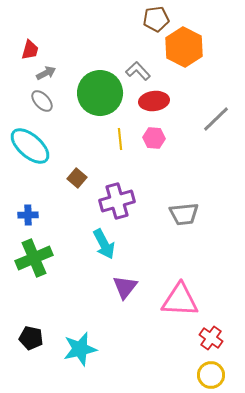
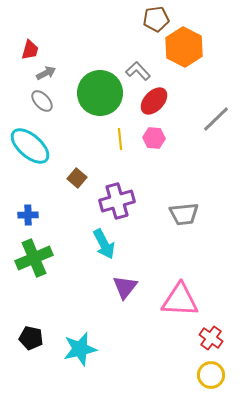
red ellipse: rotated 40 degrees counterclockwise
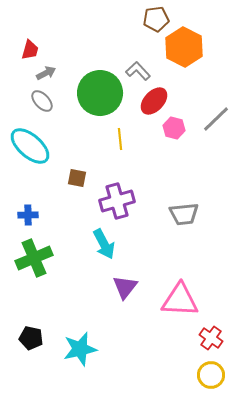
pink hexagon: moved 20 px right, 10 px up; rotated 10 degrees clockwise
brown square: rotated 30 degrees counterclockwise
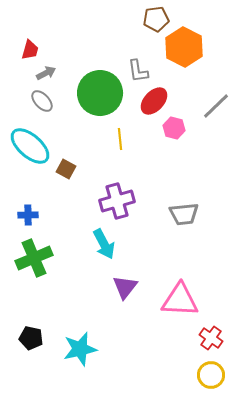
gray L-shape: rotated 145 degrees counterclockwise
gray line: moved 13 px up
brown square: moved 11 px left, 9 px up; rotated 18 degrees clockwise
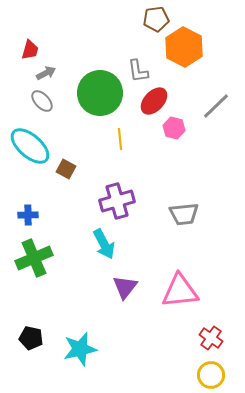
pink triangle: moved 9 px up; rotated 9 degrees counterclockwise
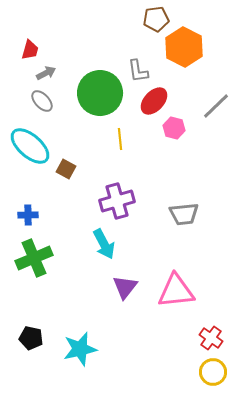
pink triangle: moved 4 px left
yellow circle: moved 2 px right, 3 px up
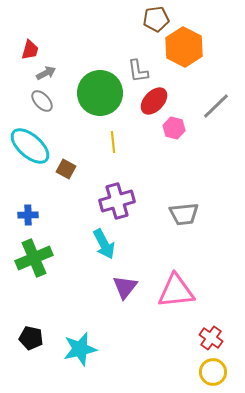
yellow line: moved 7 px left, 3 px down
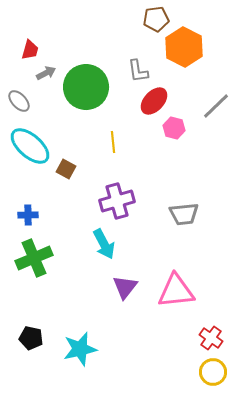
green circle: moved 14 px left, 6 px up
gray ellipse: moved 23 px left
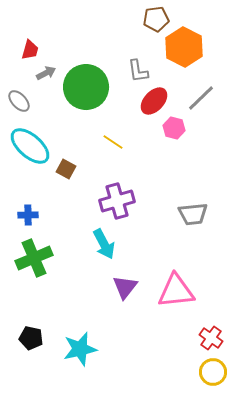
gray line: moved 15 px left, 8 px up
yellow line: rotated 50 degrees counterclockwise
gray trapezoid: moved 9 px right
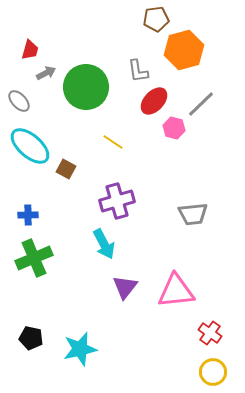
orange hexagon: moved 3 px down; rotated 18 degrees clockwise
gray line: moved 6 px down
red cross: moved 1 px left, 5 px up
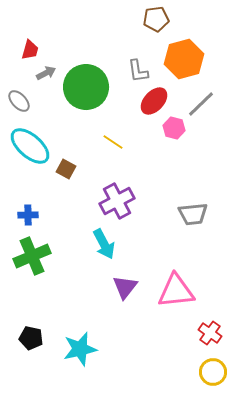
orange hexagon: moved 9 px down
purple cross: rotated 12 degrees counterclockwise
green cross: moved 2 px left, 2 px up
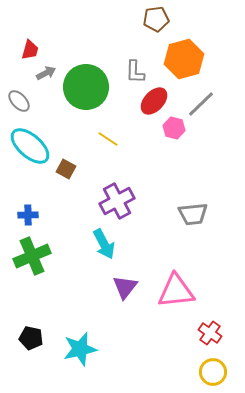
gray L-shape: moved 3 px left, 1 px down; rotated 10 degrees clockwise
yellow line: moved 5 px left, 3 px up
